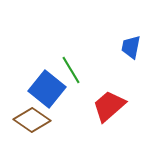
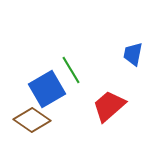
blue trapezoid: moved 2 px right, 7 px down
blue square: rotated 21 degrees clockwise
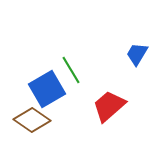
blue trapezoid: moved 4 px right; rotated 20 degrees clockwise
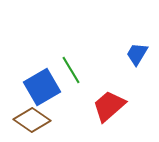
blue square: moved 5 px left, 2 px up
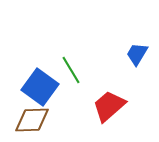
blue square: moved 2 px left; rotated 24 degrees counterclockwise
brown diamond: rotated 36 degrees counterclockwise
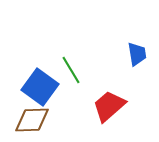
blue trapezoid: rotated 140 degrees clockwise
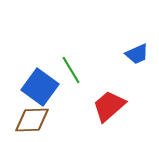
blue trapezoid: rotated 75 degrees clockwise
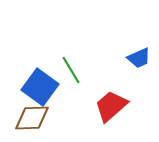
blue trapezoid: moved 2 px right, 4 px down
red trapezoid: moved 2 px right
brown diamond: moved 2 px up
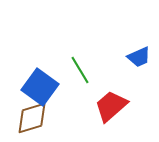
blue trapezoid: moved 1 px up
green line: moved 9 px right
brown diamond: rotated 15 degrees counterclockwise
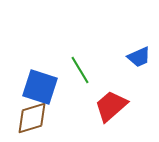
blue square: rotated 18 degrees counterclockwise
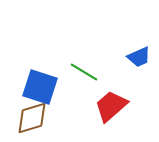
green line: moved 4 px right, 2 px down; rotated 28 degrees counterclockwise
